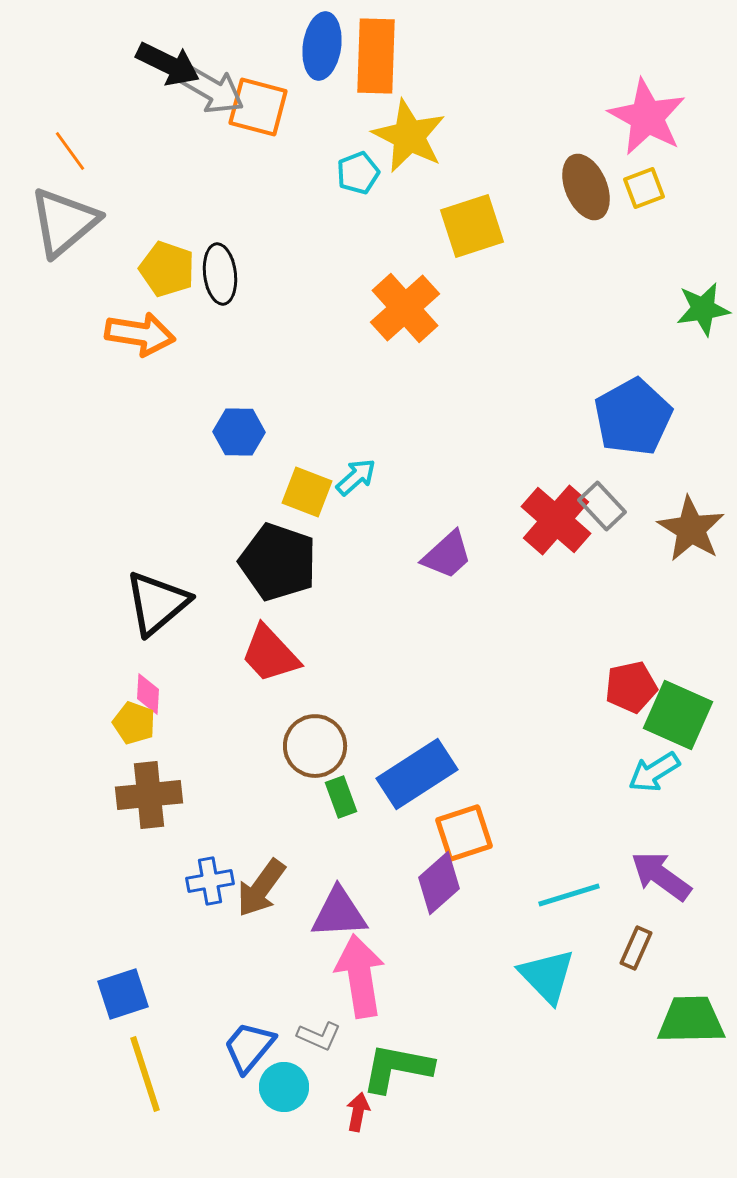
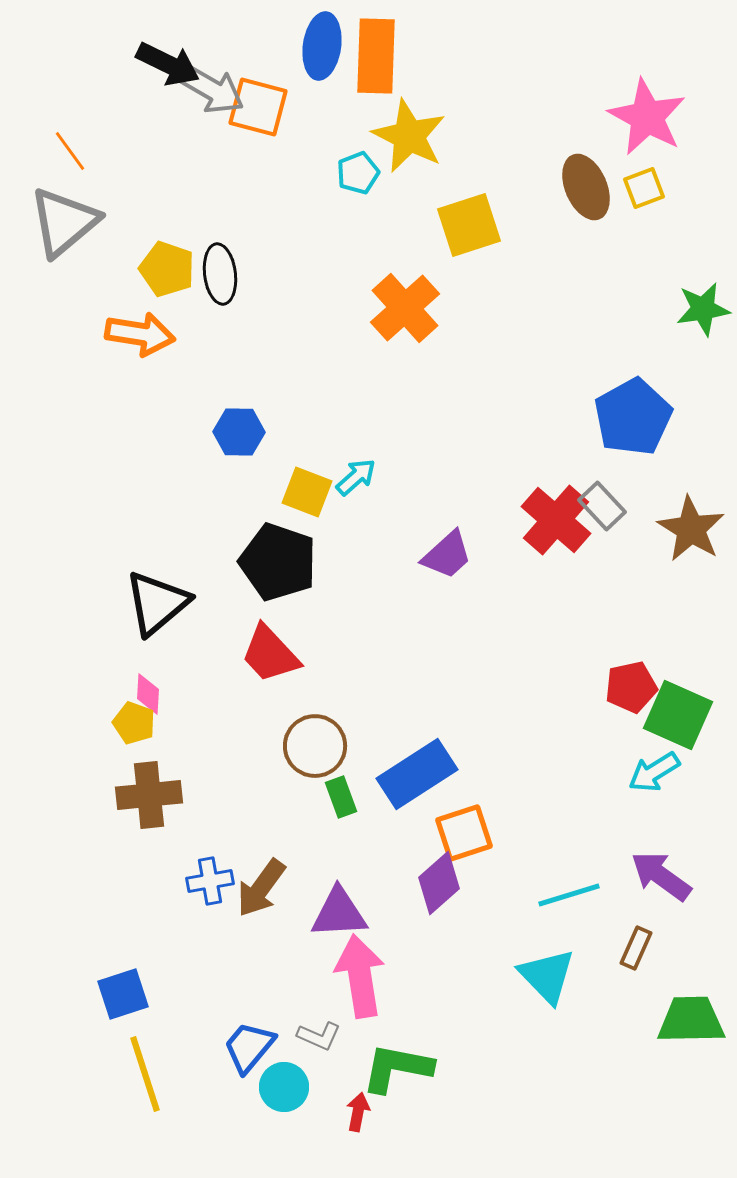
yellow square at (472, 226): moved 3 px left, 1 px up
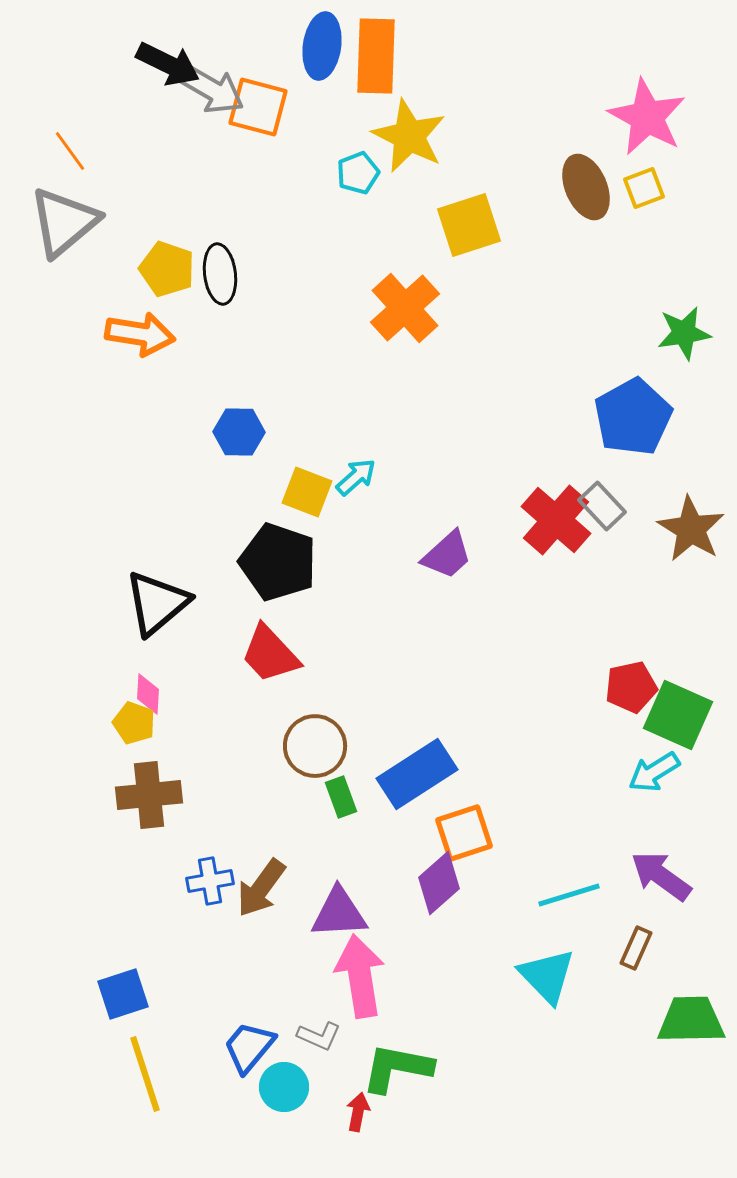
green star at (703, 309): moved 19 px left, 24 px down
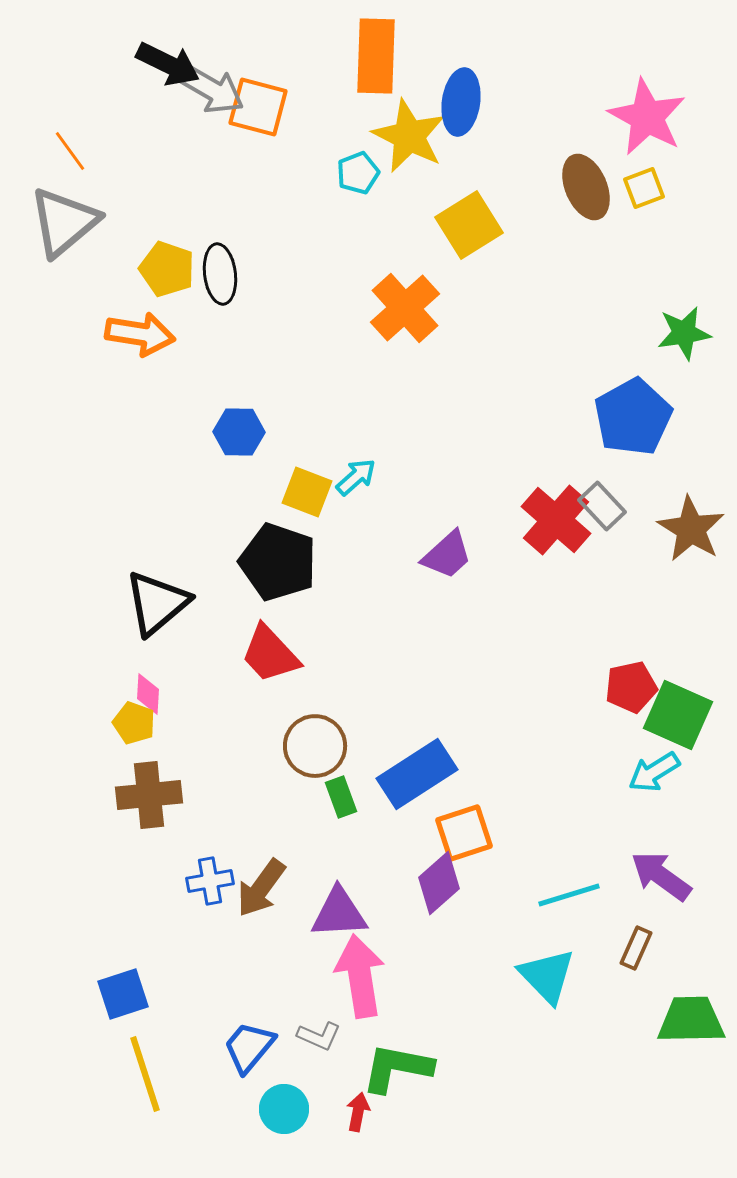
blue ellipse at (322, 46): moved 139 px right, 56 px down
yellow square at (469, 225): rotated 14 degrees counterclockwise
cyan circle at (284, 1087): moved 22 px down
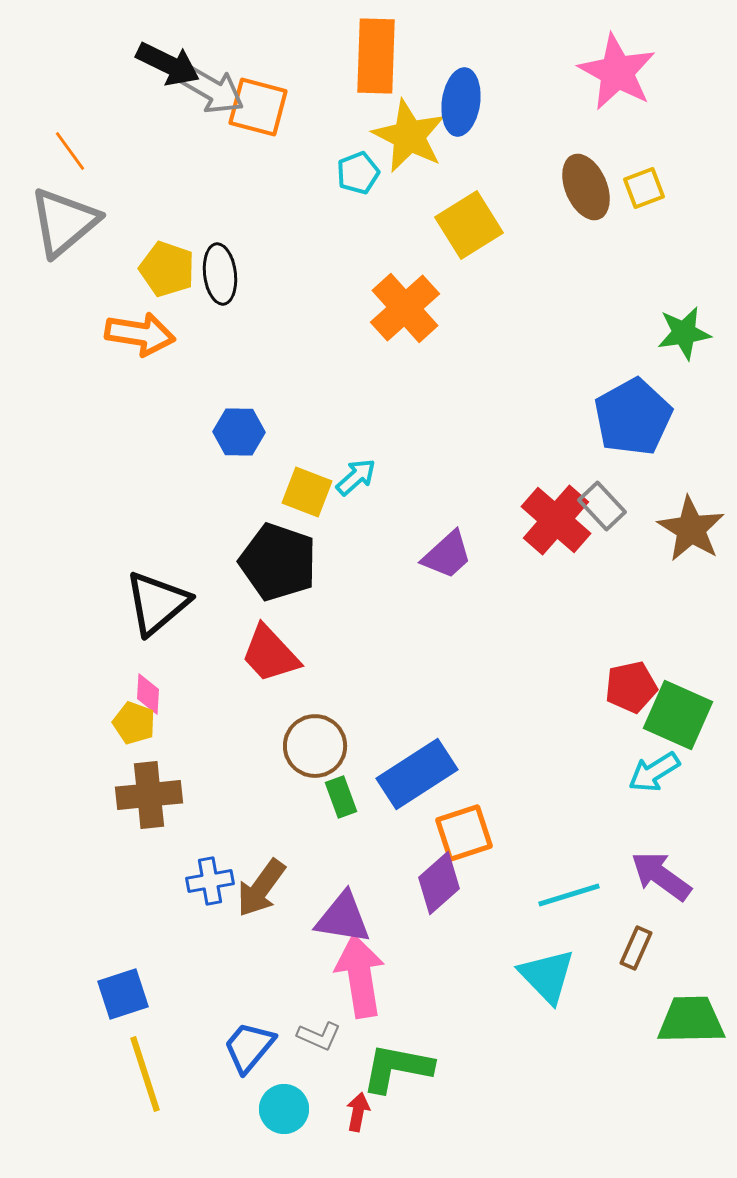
pink star at (647, 117): moved 30 px left, 45 px up
purple triangle at (339, 913): moved 4 px right, 5 px down; rotated 12 degrees clockwise
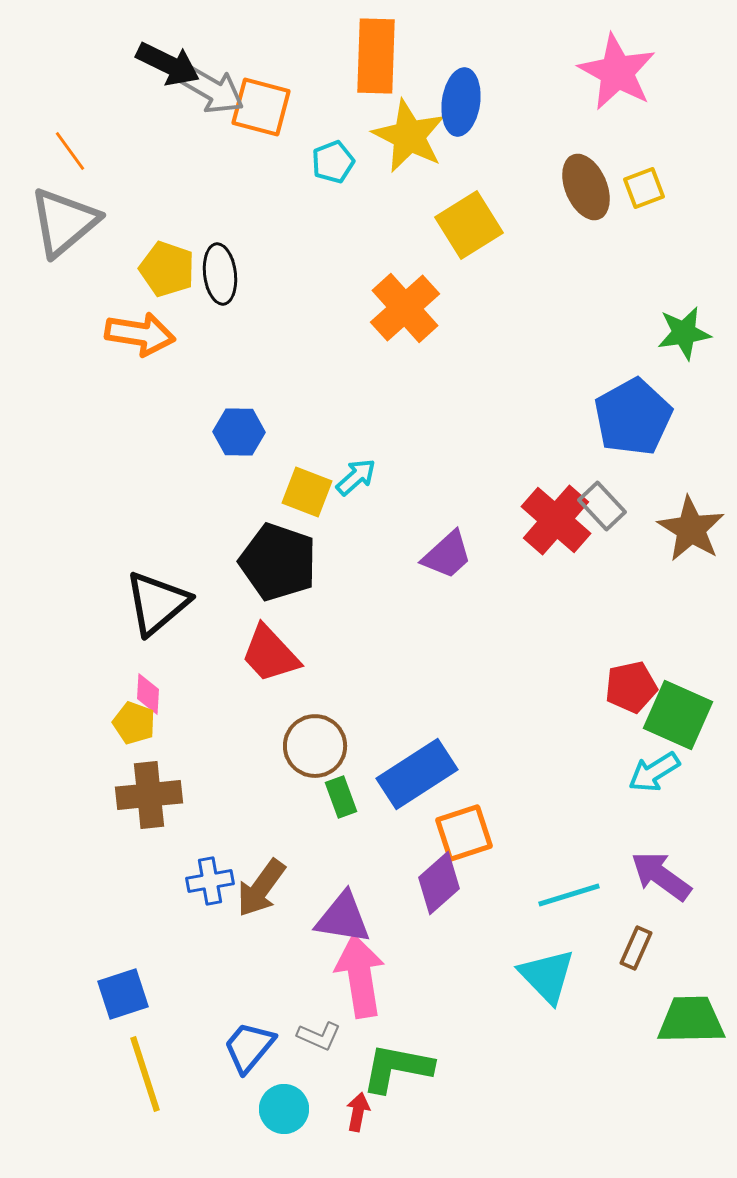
orange square at (258, 107): moved 3 px right
cyan pentagon at (358, 173): moved 25 px left, 11 px up
